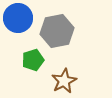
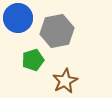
brown star: moved 1 px right
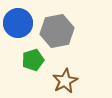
blue circle: moved 5 px down
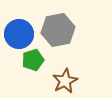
blue circle: moved 1 px right, 11 px down
gray hexagon: moved 1 px right, 1 px up
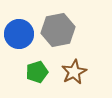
green pentagon: moved 4 px right, 12 px down
brown star: moved 9 px right, 9 px up
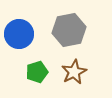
gray hexagon: moved 11 px right
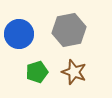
brown star: rotated 25 degrees counterclockwise
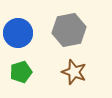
blue circle: moved 1 px left, 1 px up
green pentagon: moved 16 px left
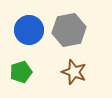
blue circle: moved 11 px right, 3 px up
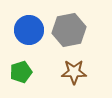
brown star: rotated 20 degrees counterclockwise
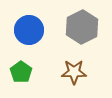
gray hexagon: moved 13 px right, 3 px up; rotated 16 degrees counterclockwise
green pentagon: rotated 20 degrees counterclockwise
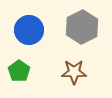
green pentagon: moved 2 px left, 1 px up
